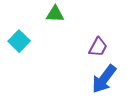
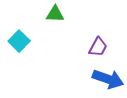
blue arrow: moved 4 px right; rotated 108 degrees counterclockwise
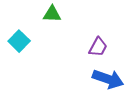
green triangle: moved 3 px left
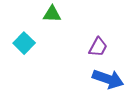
cyan square: moved 5 px right, 2 px down
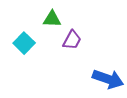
green triangle: moved 5 px down
purple trapezoid: moved 26 px left, 7 px up
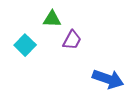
cyan square: moved 1 px right, 2 px down
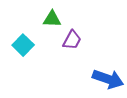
cyan square: moved 2 px left
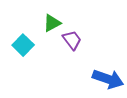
green triangle: moved 4 px down; rotated 30 degrees counterclockwise
purple trapezoid: rotated 65 degrees counterclockwise
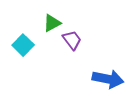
blue arrow: rotated 8 degrees counterclockwise
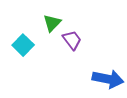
green triangle: rotated 18 degrees counterclockwise
